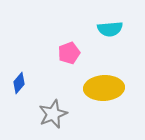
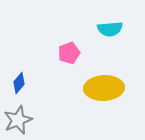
gray star: moved 35 px left, 6 px down
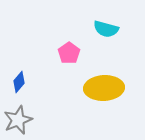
cyan semicircle: moved 4 px left; rotated 20 degrees clockwise
pink pentagon: rotated 15 degrees counterclockwise
blue diamond: moved 1 px up
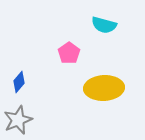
cyan semicircle: moved 2 px left, 4 px up
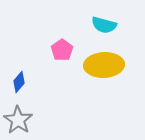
pink pentagon: moved 7 px left, 3 px up
yellow ellipse: moved 23 px up
gray star: rotated 16 degrees counterclockwise
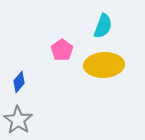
cyan semicircle: moved 1 px left, 1 px down; rotated 85 degrees counterclockwise
